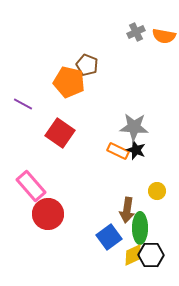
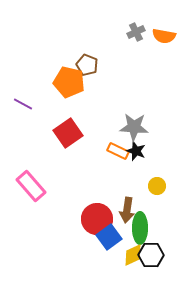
red square: moved 8 px right; rotated 20 degrees clockwise
black star: moved 1 px down
yellow circle: moved 5 px up
red circle: moved 49 px right, 5 px down
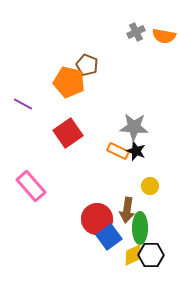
yellow circle: moved 7 px left
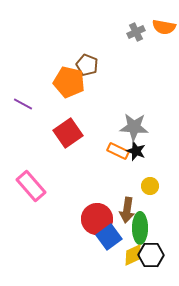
orange semicircle: moved 9 px up
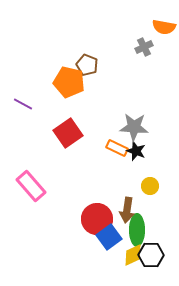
gray cross: moved 8 px right, 15 px down
orange rectangle: moved 1 px left, 3 px up
green ellipse: moved 3 px left, 2 px down
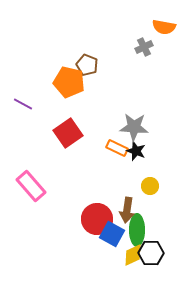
blue square: moved 3 px right, 3 px up; rotated 25 degrees counterclockwise
black hexagon: moved 2 px up
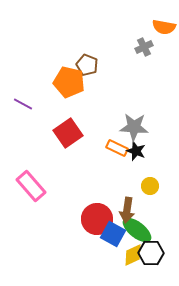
green ellipse: rotated 52 degrees counterclockwise
blue square: moved 1 px right
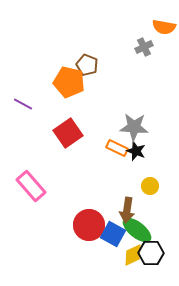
red circle: moved 8 px left, 6 px down
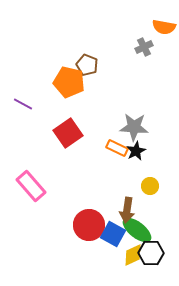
black star: rotated 24 degrees clockwise
